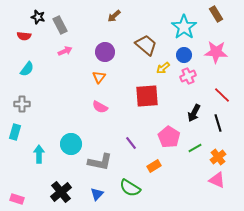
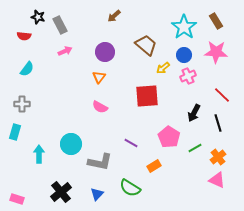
brown rectangle: moved 7 px down
purple line: rotated 24 degrees counterclockwise
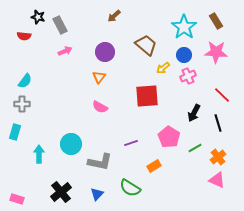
cyan semicircle: moved 2 px left, 12 px down
purple line: rotated 48 degrees counterclockwise
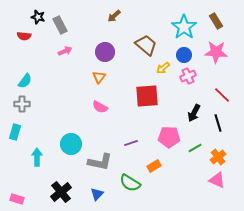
pink pentagon: rotated 30 degrees counterclockwise
cyan arrow: moved 2 px left, 3 px down
green semicircle: moved 5 px up
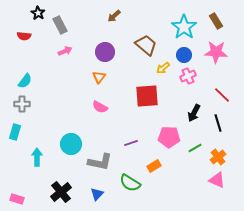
black star: moved 4 px up; rotated 16 degrees clockwise
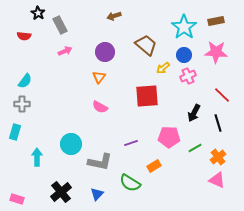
brown arrow: rotated 24 degrees clockwise
brown rectangle: rotated 70 degrees counterclockwise
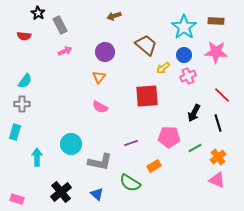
brown rectangle: rotated 14 degrees clockwise
blue triangle: rotated 32 degrees counterclockwise
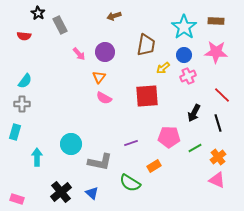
brown trapezoid: rotated 60 degrees clockwise
pink arrow: moved 14 px right, 3 px down; rotated 72 degrees clockwise
pink semicircle: moved 4 px right, 9 px up
blue triangle: moved 5 px left, 1 px up
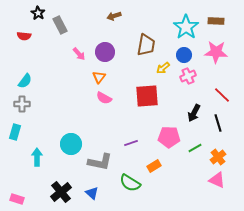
cyan star: moved 2 px right
